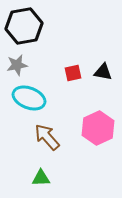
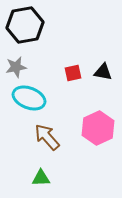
black hexagon: moved 1 px right, 1 px up
gray star: moved 1 px left, 2 px down
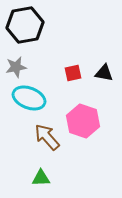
black triangle: moved 1 px right, 1 px down
pink hexagon: moved 15 px left, 7 px up; rotated 16 degrees counterclockwise
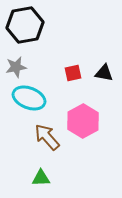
pink hexagon: rotated 12 degrees clockwise
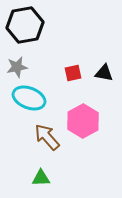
gray star: moved 1 px right
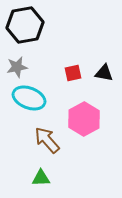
pink hexagon: moved 1 px right, 2 px up
brown arrow: moved 3 px down
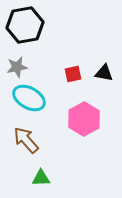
red square: moved 1 px down
cyan ellipse: rotated 8 degrees clockwise
brown arrow: moved 21 px left
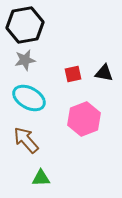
gray star: moved 8 px right, 7 px up
pink hexagon: rotated 8 degrees clockwise
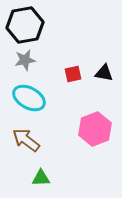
pink hexagon: moved 11 px right, 10 px down
brown arrow: rotated 12 degrees counterclockwise
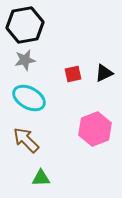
black triangle: rotated 36 degrees counterclockwise
brown arrow: rotated 8 degrees clockwise
